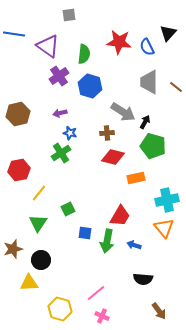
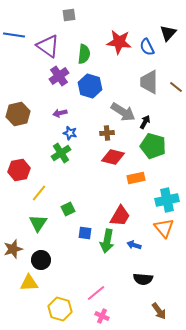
blue line: moved 1 px down
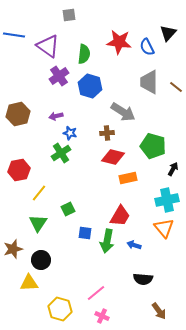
purple arrow: moved 4 px left, 3 px down
black arrow: moved 28 px right, 47 px down
orange rectangle: moved 8 px left
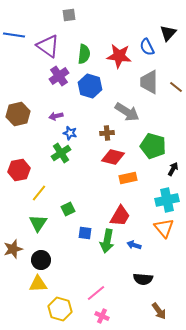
red star: moved 14 px down
gray arrow: moved 4 px right
yellow triangle: moved 9 px right, 1 px down
